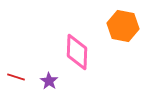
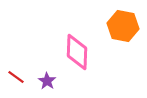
red line: rotated 18 degrees clockwise
purple star: moved 2 px left
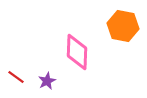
purple star: rotated 12 degrees clockwise
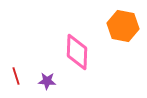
red line: moved 1 px up; rotated 36 degrees clockwise
purple star: rotated 30 degrees clockwise
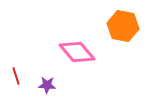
pink diamond: rotated 42 degrees counterclockwise
purple star: moved 4 px down
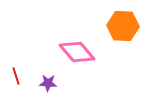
orange hexagon: rotated 8 degrees counterclockwise
purple star: moved 1 px right, 2 px up
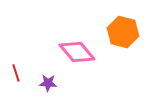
orange hexagon: moved 6 px down; rotated 12 degrees clockwise
red line: moved 3 px up
